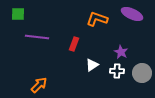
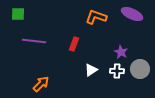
orange L-shape: moved 1 px left, 2 px up
purple line: moved 3 px left, 4 px down
white triangle: moved 1 px left, 5 px down
gray circle: moved 2 px left, 4 px up
orange arrow: moved 2 px right, 1 px up
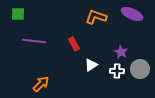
red rectangle: rotated 48 degrees counterclockwise
white triangle: moved 5 px up
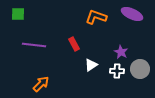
purple line: moved 4 px down
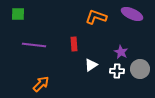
red rectangle: rotated 24 degrees clockwise
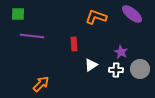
purple ellipse: rotated 15 degrees clockwise
purple line: moved 2 px left, 9 px up
white cross: moved 1 px left, 1 px up
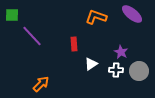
green square: moved 6 px left, 1 px down
purple line: rotated 40 degrees clockwise
white triangle: moved 1 px up
gray circle: moved 1 px left, 2 px down
